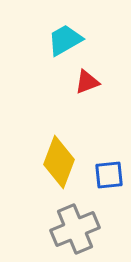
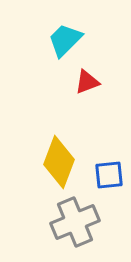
cyan trapezoid: rotated 15 degrees counterclockwise
gray cross: moved 7 px up
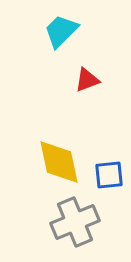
cyan trapezoid: moved 4 px left, 9 px up
red triangle: moved 2 px up
yellow diamond: rotated 33 degrees counterclockwise
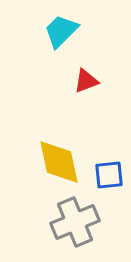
red triangle: moved 1 px left, 1 px down
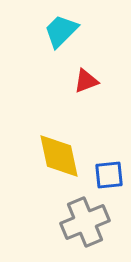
yellow diamond: moved 6 px up
gray cross: moved 10 px right
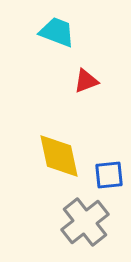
cyan trapezoid: moved 4 px left, 1 px down; rotated 66 degrees clockwise
gray cross: rotated 15 degrees counterclockwise
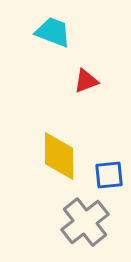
cyan trapezoid: moved 4 px left
yellow diamond: rotated 12 degrees clockwise
